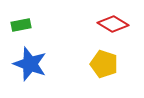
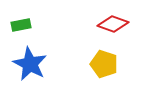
red diamond: rotated 12 degrees counterclockwise
blue star: rotated 8 degrees clockwise
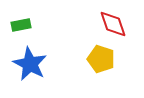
red diamond: rotated 52 degrees clockwise
yellow pentagon: moved 3 px left, 5 px up
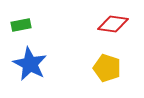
red diamond: rotated 64 degrees counterclockwise
yellow pentagon: moved 6 px right, 9 px down
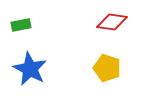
red diamond: moved 1 px left, 2 px up
blue star: moved 5 px down
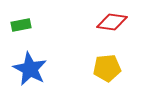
yellow pentagon: rotated 24 degrees counterclockwise
